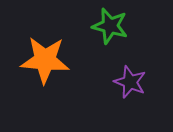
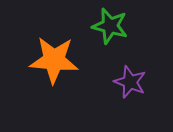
orange star: moved 9 px right
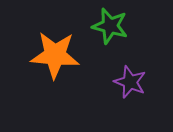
orange star: moved 1 px right, 5 px up
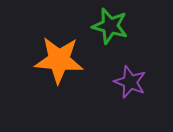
orange star: moved 4 px right, 5 px down
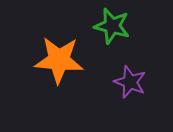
green star: moved 2 px right
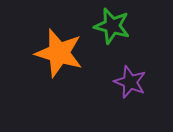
orange star: moved 7 px up; rotated 12 degrees clockwise
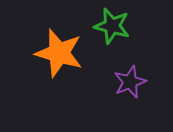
purple star: rotated 28 degrees clockwise
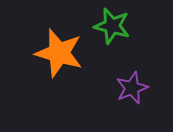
purple star: moved 2 px right, 6 px down
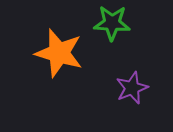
green star: moved 3 px up; rotated 12 degrees counterclockwise
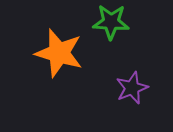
green star: moved 1 px left, 1 px up
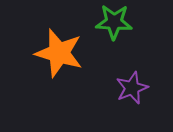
green star: moved 3 px right
